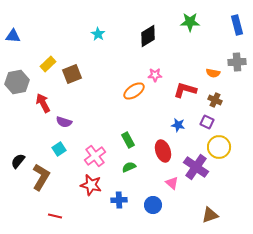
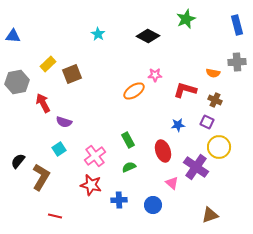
green star: moved 4 px left, 3 px up; rotated 24 degrees counterclockwise
black diamond: rotated 60 degrees clockwise
blue star: rotated 16 degrees counterclockwise
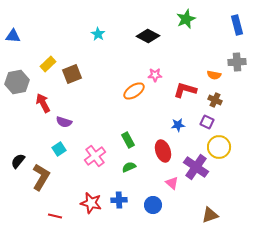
orange semicircle: moved 1 px right, 2 px down
red star: moved 18 px down
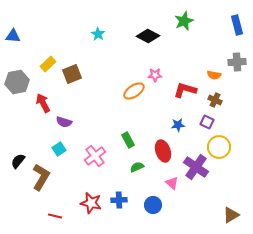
green star: moved 2 px left, 2 px down
green semicircle: moved 8 px right
brown triangle: moved 21 px right; rotated 12 degrees counterclockwise
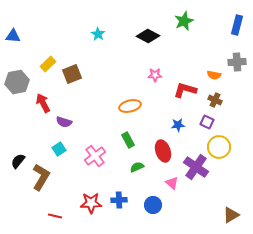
blue rectangle: rotated 30 degrees clockwise
orange ellipse: moved 4 px left, 15 px down; rotated 20 degrees clockwise
red star: rotated 15 degrees counterclockwise
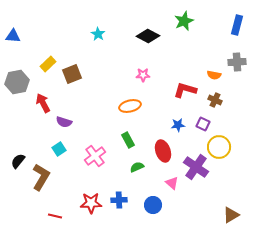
pink star: moved 12 px left
purple square: moved 4 px left, 2 px down
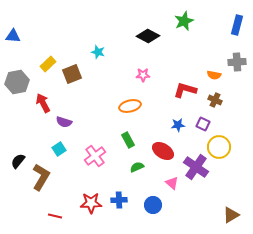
cyan star: moved 18 px down; rotated 16 degrees counterclockwise
red ellipse: rotated 40 degrees counterclockwise
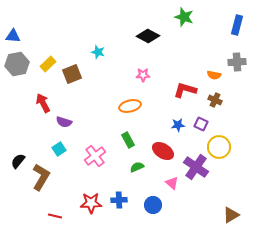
green star: moved 4 px up; rotated 30 degrees counterclockwise
gray hexagon: moved 18 px up
purple square: moved 2 px left
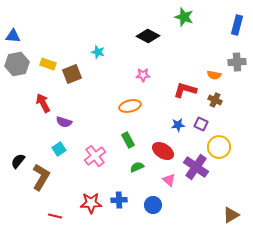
yellow rectangle: rotated 63 degrees clockwise
pink triangle: moved 3 px left, 3 px up
